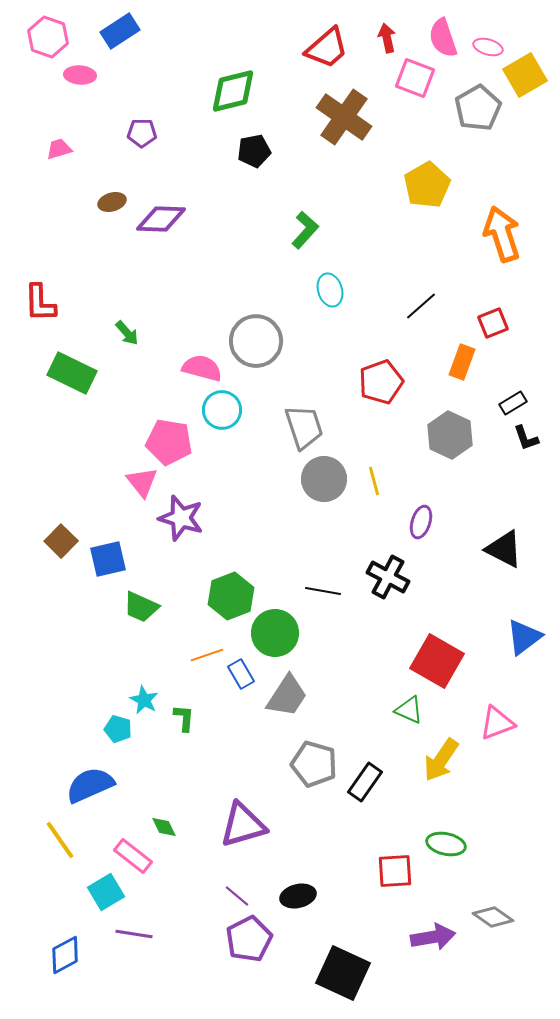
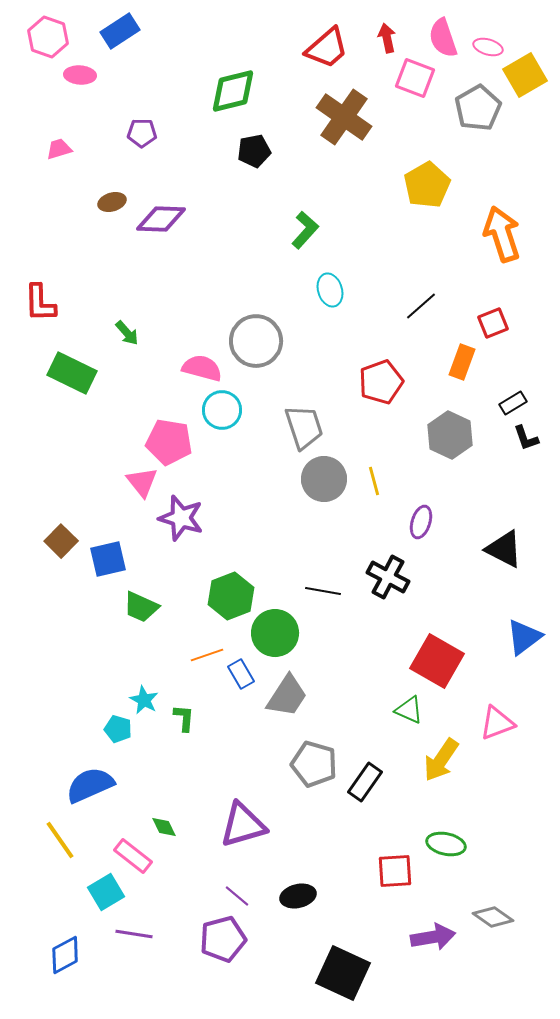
purple pentagon at (249, 939): moved 26 px left; rotated 12 degrees clockwise
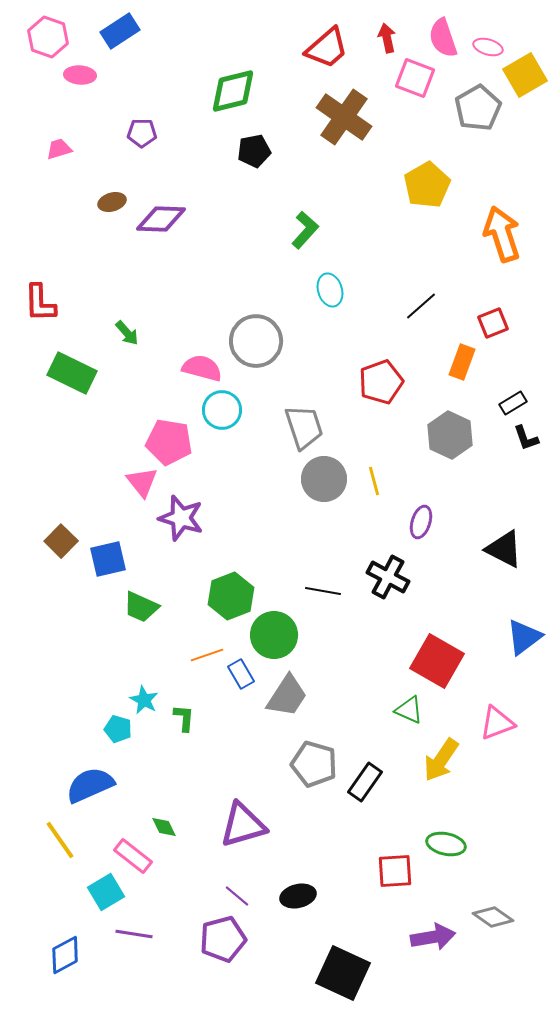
green circle at (275, 633): moved 1 px left, 2 px down
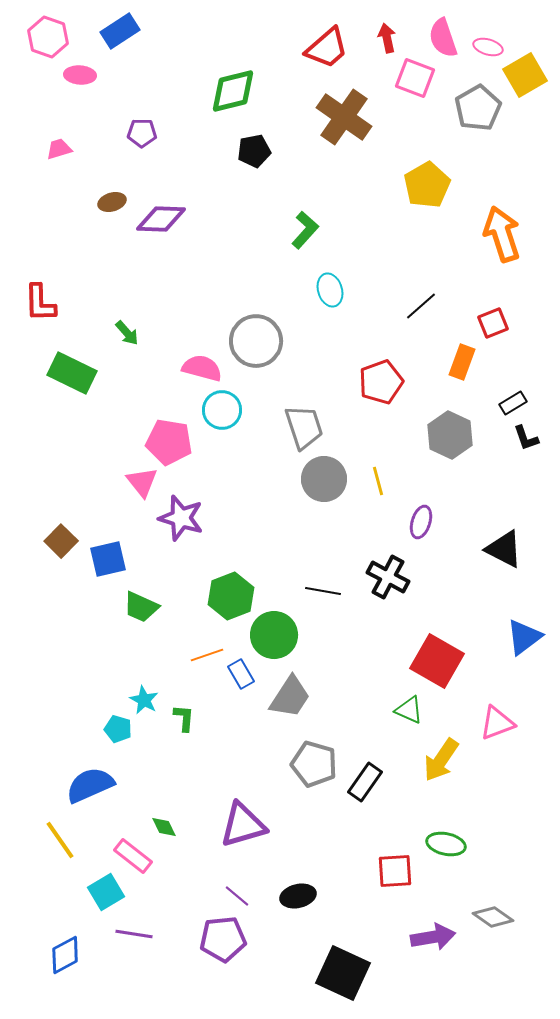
yellow line at (374, 481): moved 4 px right
gray trapezoid at (287, 696): moved 3 px right, 1 px down
purple pentagon at (223, 939): rotated 9 degrees clockwise
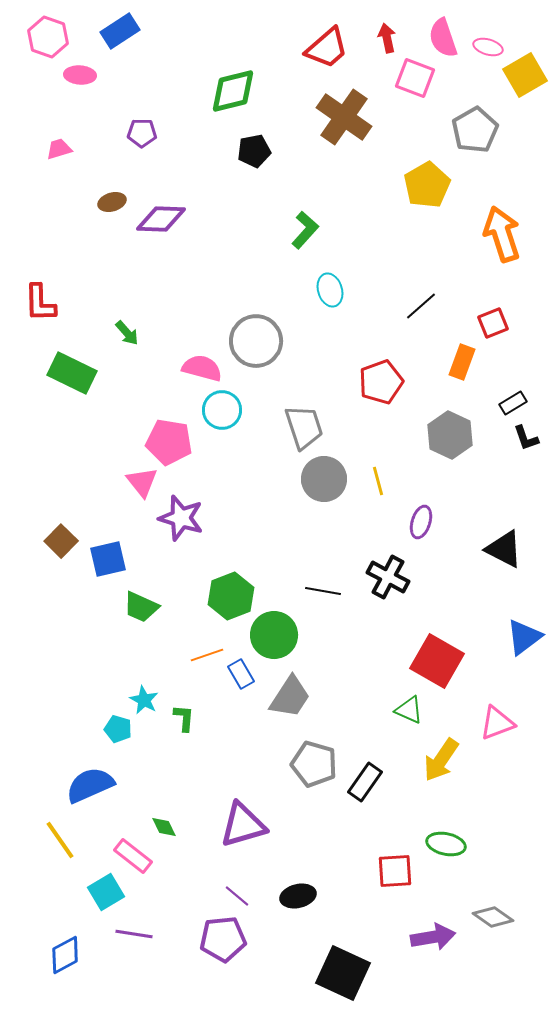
gray pentagon at (478, 108): moved 3 px left, 22 px down
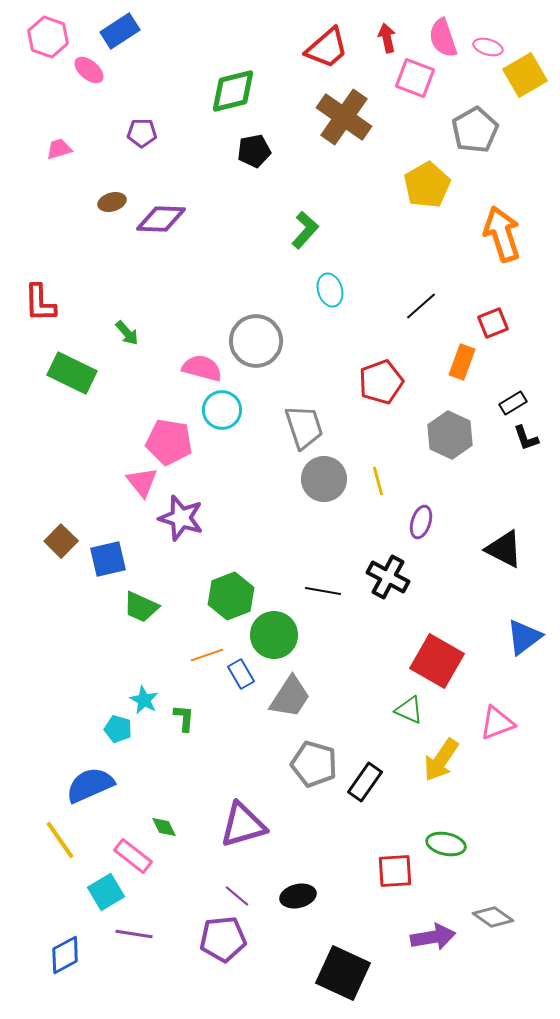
pink ellipse at (80, 75): moved 9 px right, 5 px up; rotated 36 degrees clockwise
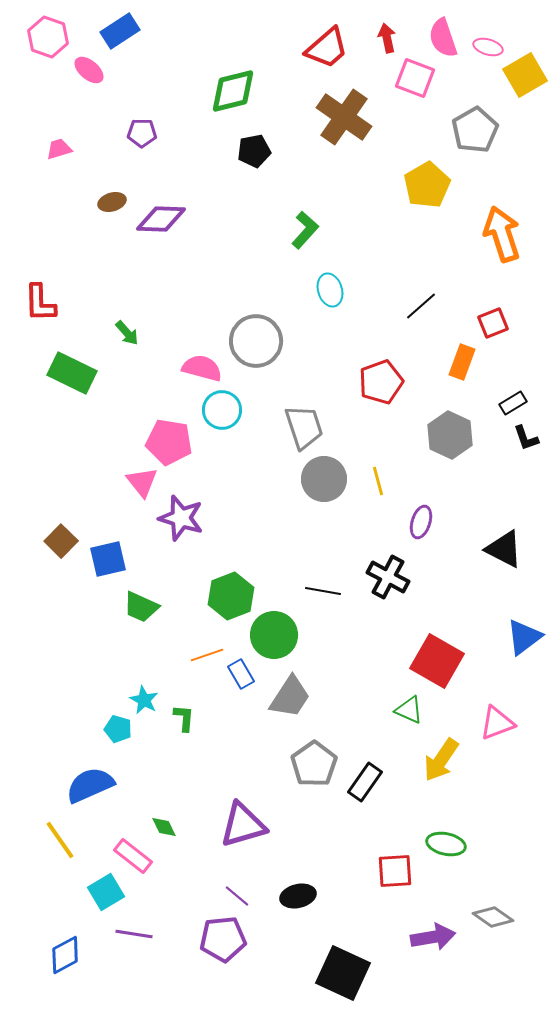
gray pentagon at (314, 764): rotated 21 degrees clockwise
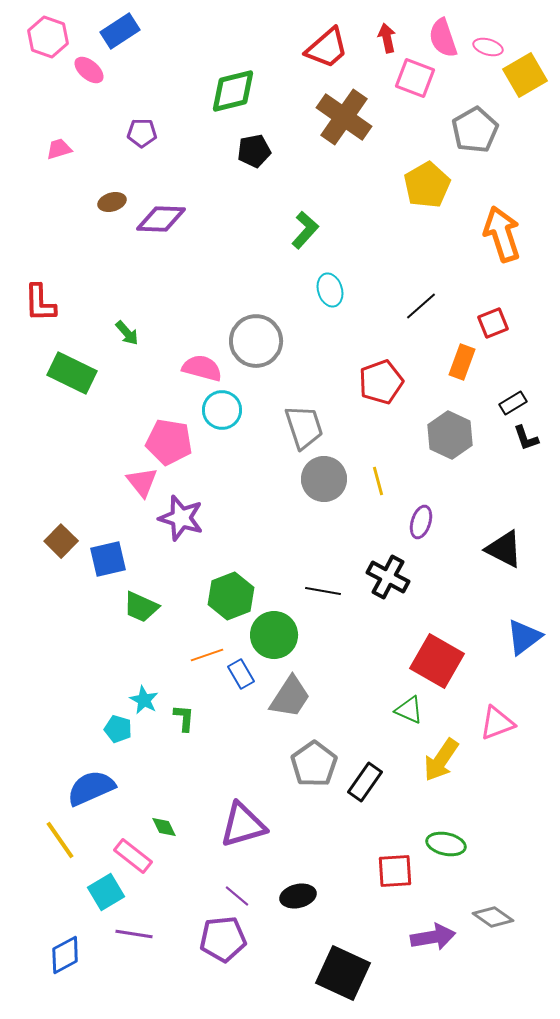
blue semicircle at (90, 785): moved 1 px right, 3 px down
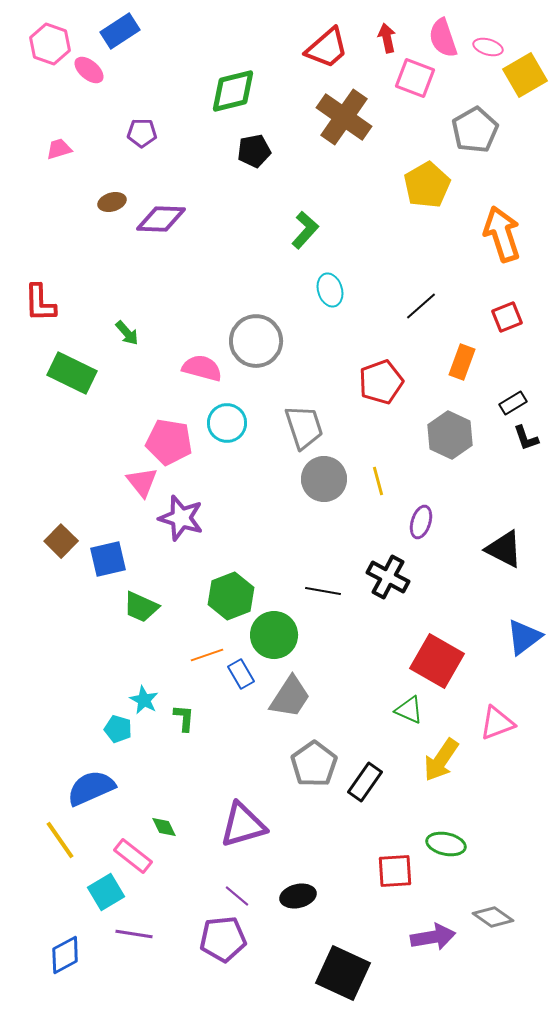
pink hexagon at (48, 37): moved 2 px right, 7 px down
red square at (493, 323): moved 14 px right, 6 px up
cyan circle at (222, 410): moved 5 px right, 13 px down
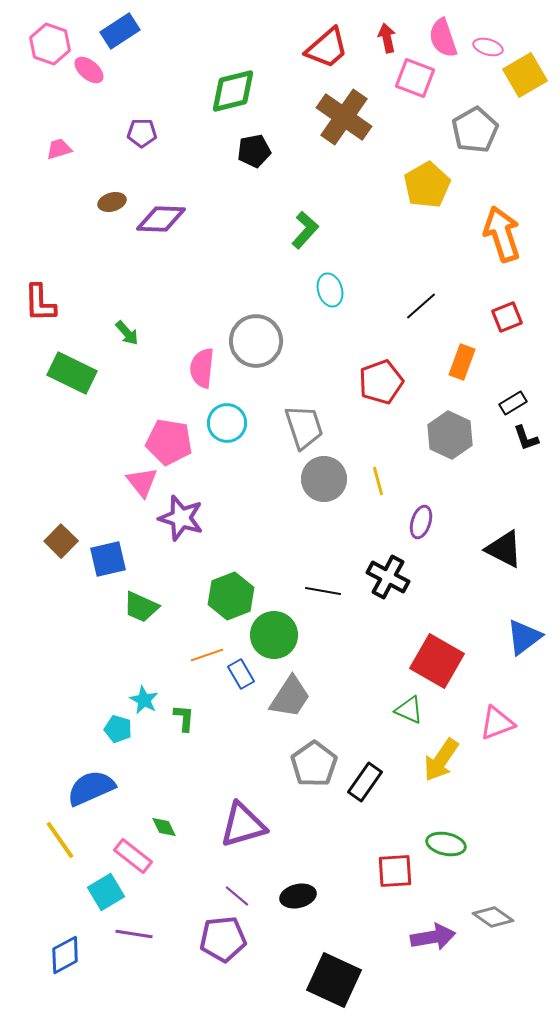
pink semicircle at (202, 368): rotated 99 degrees counterclockwise
black square at (343, 973): moved 9 px left, 7 px down
